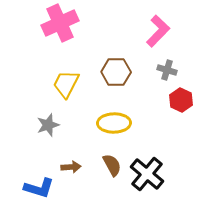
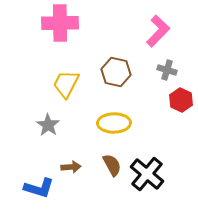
pink cross: rotated 24 degrees clockwise
brown hexagon: rotated 12 degrees clockwise
gray star: rotated 20 degrees counterclockwise
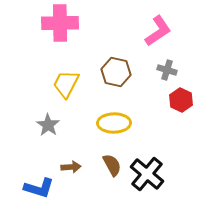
pink L-shape: rotated 12 degrees clockwise
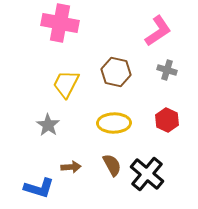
pink cross: rotated 12 degrees clockwise
red hexagon: moved 14 px left, 20 px down
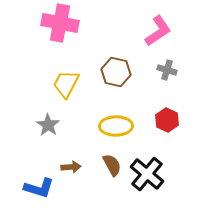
yellow ellipse: moved 2 px right, 3 px down
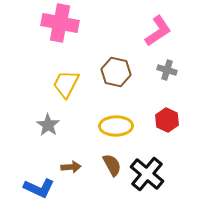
blue L-shape: rotated 8 degrees clockwise
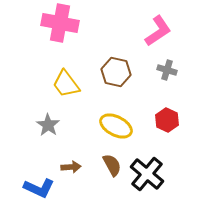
yellow trapezoid: rotated 64 degrees counterclockwise
yellow ellipse: rotated 28 degrees clockwise
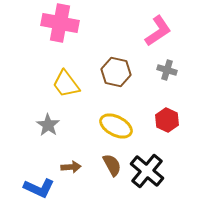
black cross: moved 3 px up
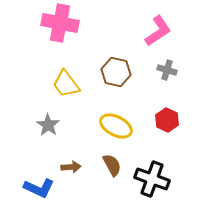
black cross: moved 5 px right, 8 px down; rotated 20 degrees counterclockwise
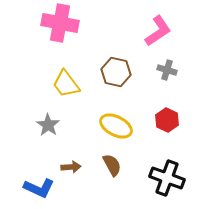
black cross: moved 15 px right, 1 px up
